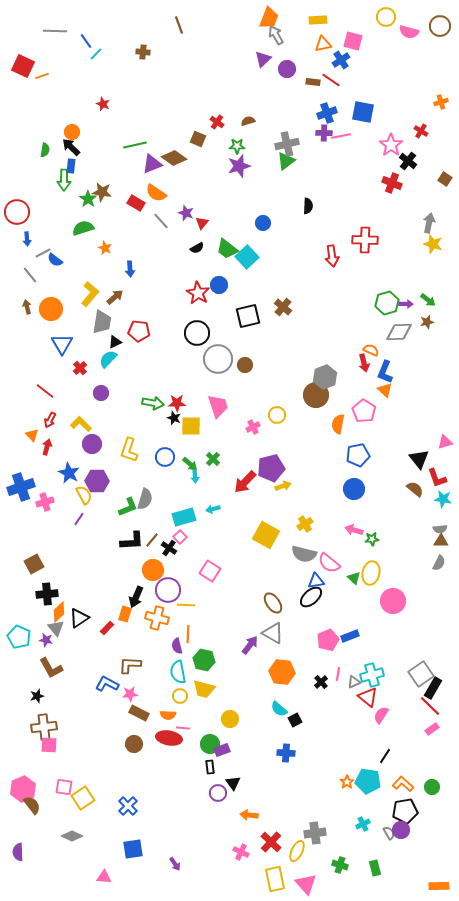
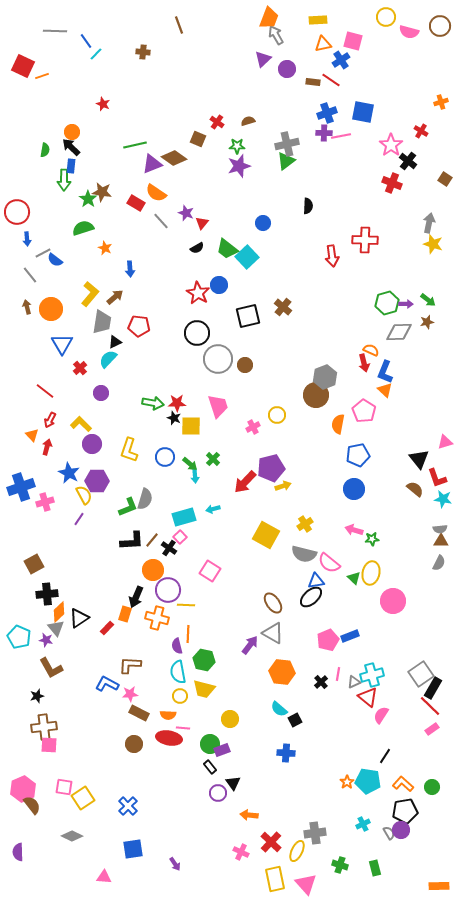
red pentagon at (139, 331): moved 5 px up
black rectangle at (210, 767): rotated 32 degrees counterclockwise
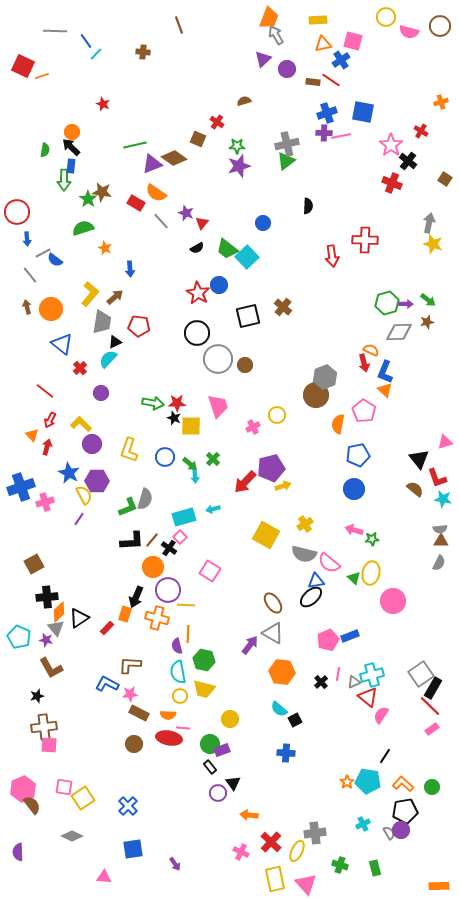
brown semicircle at (248, 121): moved 4 px left, 20 px up
blue triangle at (62, 344): rotated 20 degrees counterclockwise
orange circle at (153, 570): moved 3 px up
black cross at (47, 594): moved 3 px down
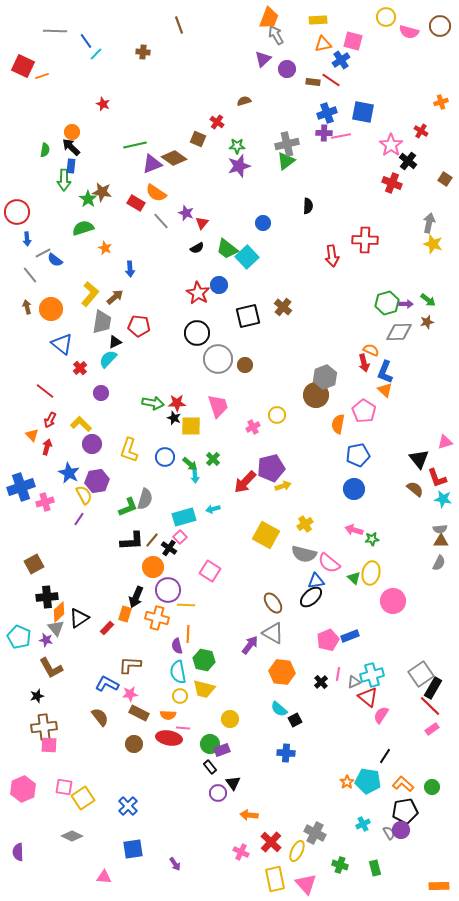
purple hexagon at (97, 481): rotated 10 degrees counterclockwise
brown semicircle at (32, 805): moved 68 px right, 88 px up
gray cross at (315, 833): rotated 35 degrees clockwise
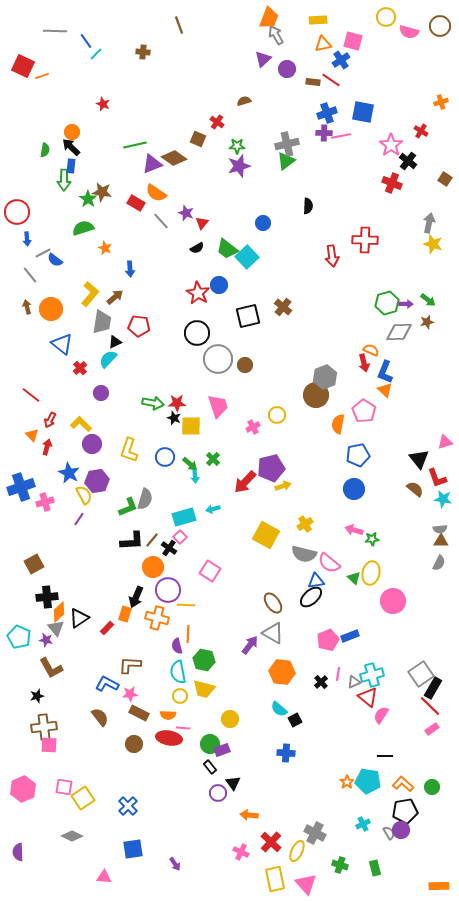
red line at (45, 391): moved 14 px left, 4 px down
black line at (385, 756): rotated 56 degrees clockwise
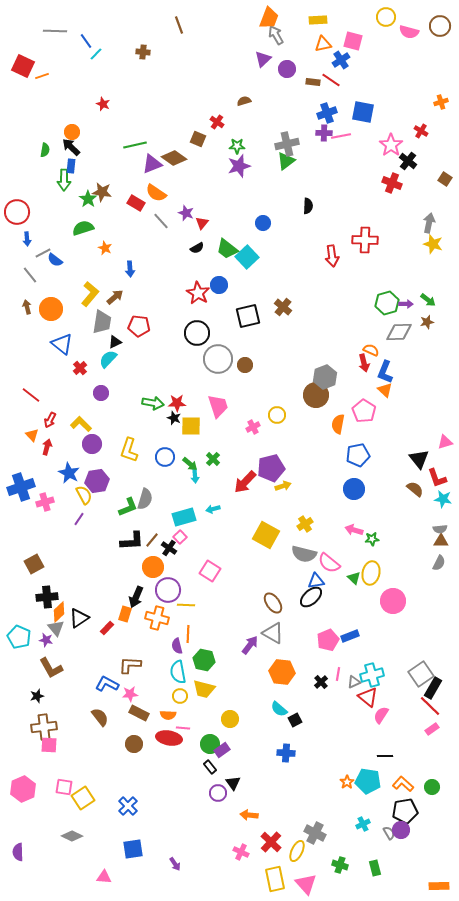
purple rectangle at (222, 750): rotated 14 degrees counterclockwise
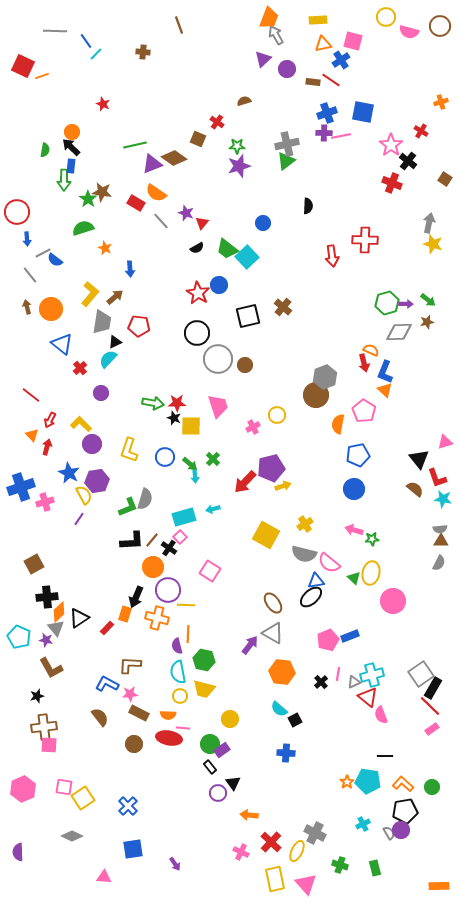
pink semicircle at (381, 715): rotated 54 degrees counterclockwise
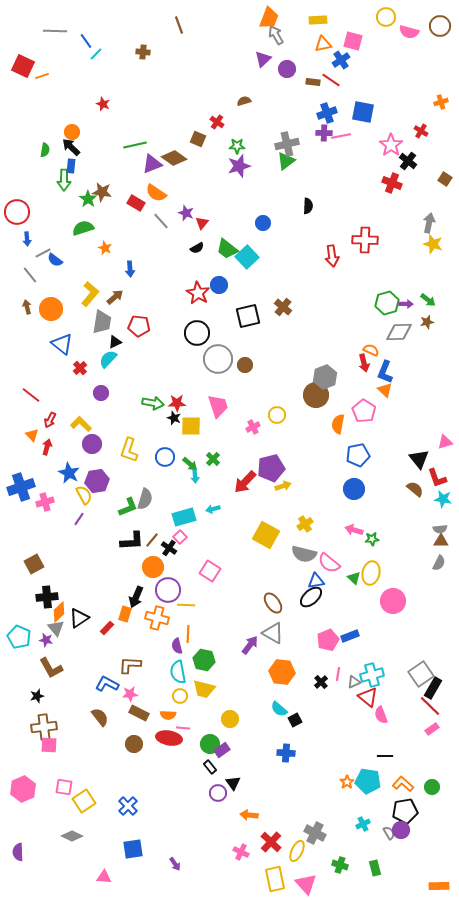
yellow square at (83, 798): moved 1 px right, 3 px down
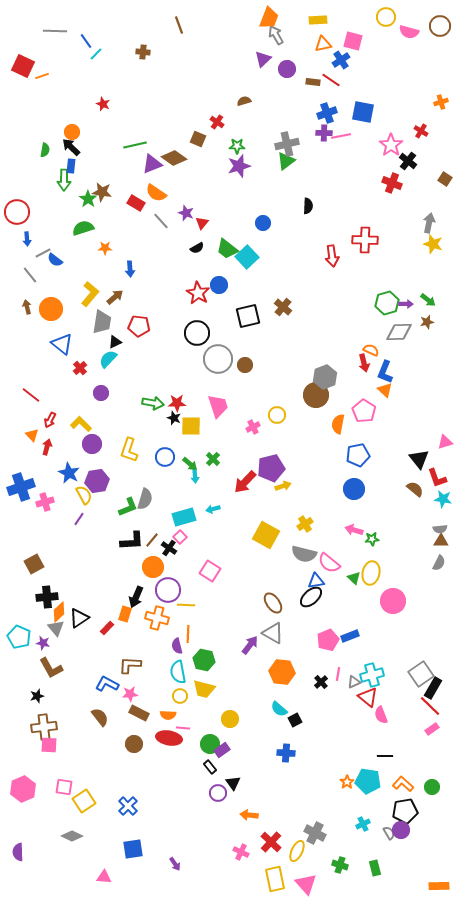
orange star at (105, 248): rotated 24 degrees counterclockwise
purple star at (46, 640): moved 3 px left, 3 px down
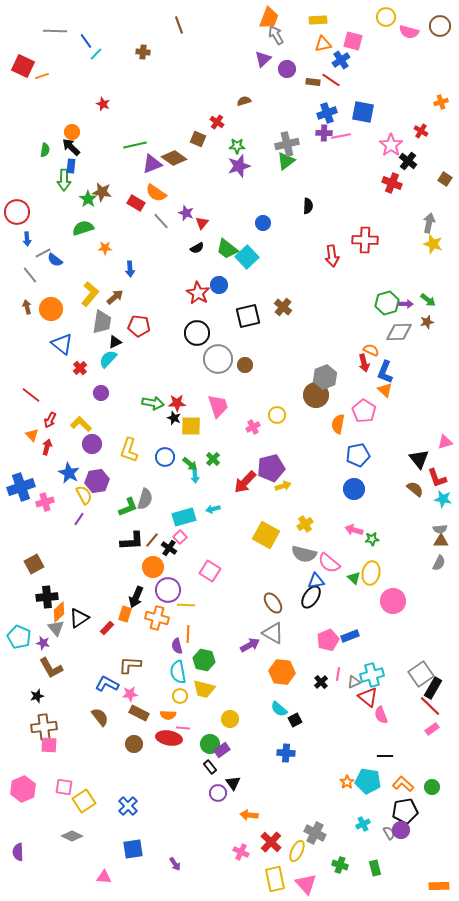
black ellipse at (311, 597): rotated 15 degrees counterclockwise
purple arrow at (250, 645): rotated 24 degrees clockwise
